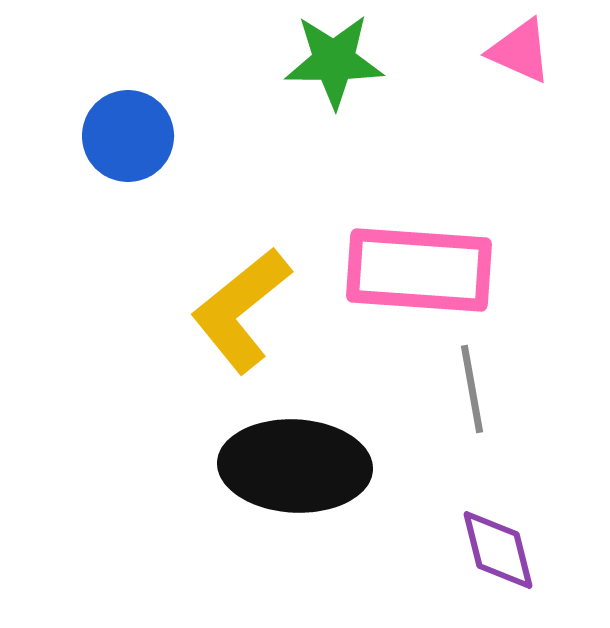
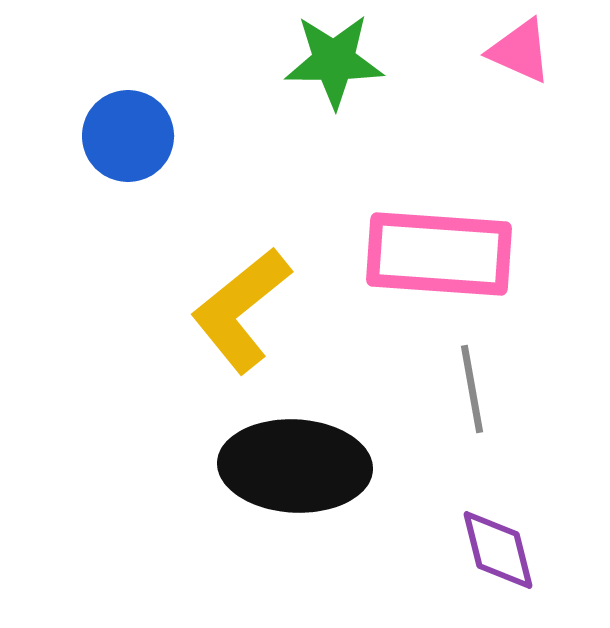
pink rectangle: moved 20 px right, 16 px up
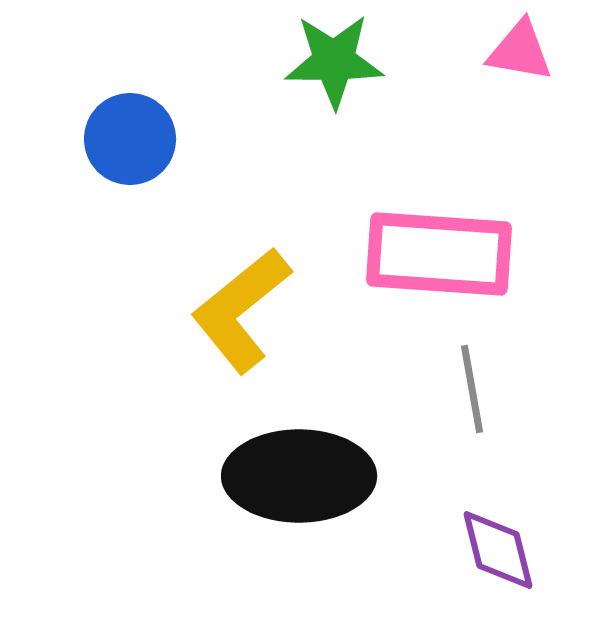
pink triangle: rotated 14 degrees counterclockwise
blue circle: moved 2 px right, 3 px down
black ellipse: moved 4 px right, 10 px down; rotated 3 degrees counterclockwise
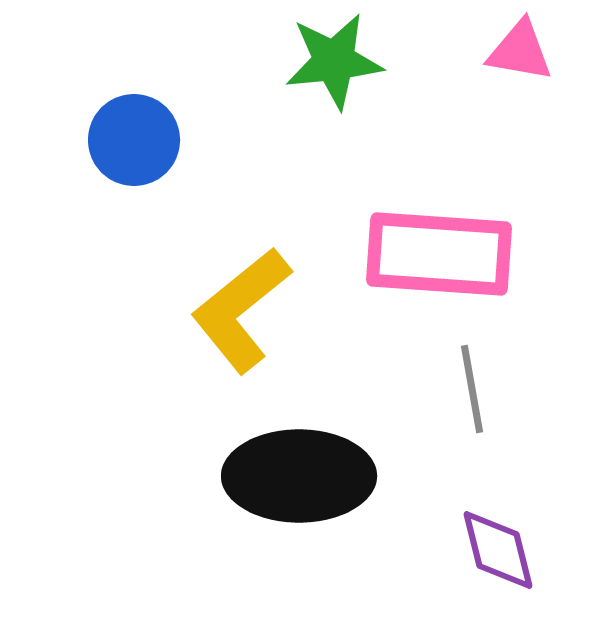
green star: rotated 6 degrees counterclockwise
blue circle: moved 4 px right, 1 px down
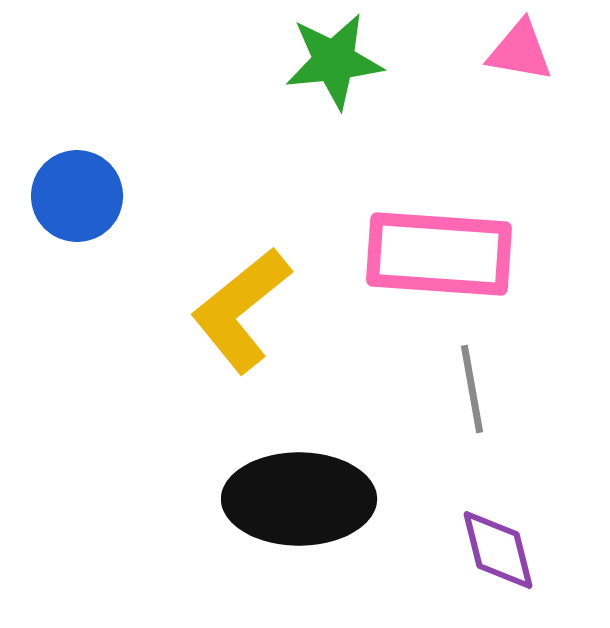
blue circle: moved 57 px left, 56 px down
black ellipse: moved 23 px down
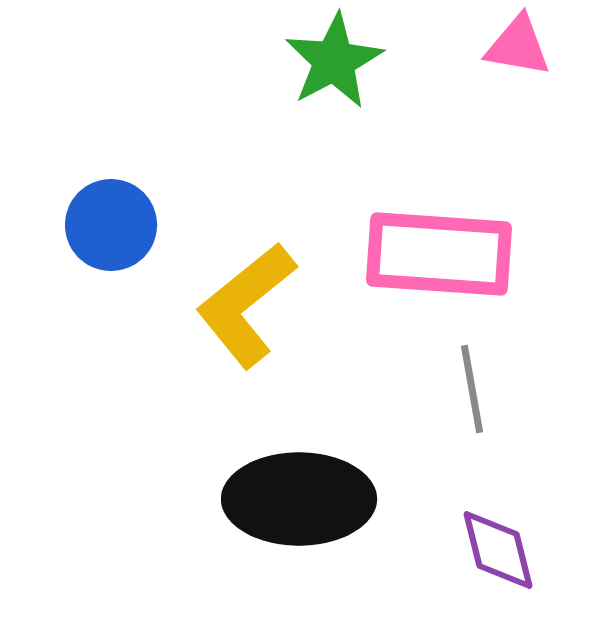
pink triangle: moved 2 px left, 5 px up
green star: rotated 22 degrees counterclockwise
blue circle: moved 34 px right, 29 px down
yellow L-shape: moved 5 px right, 5 px up
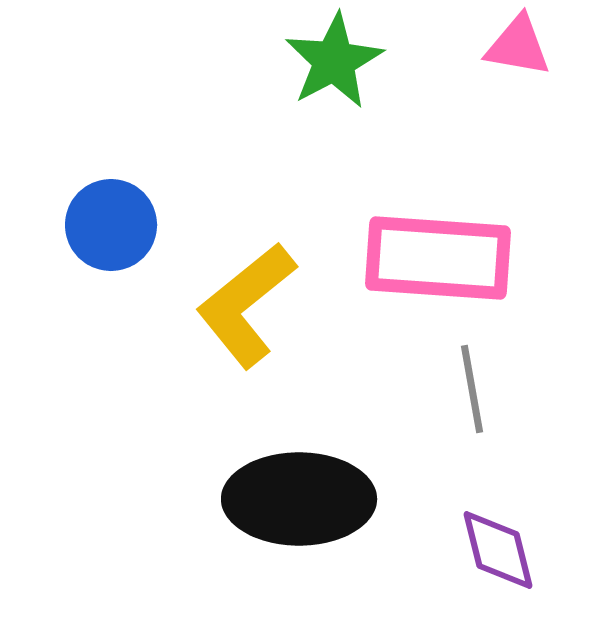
pink rectangle: moved 1 px left, 4 px down
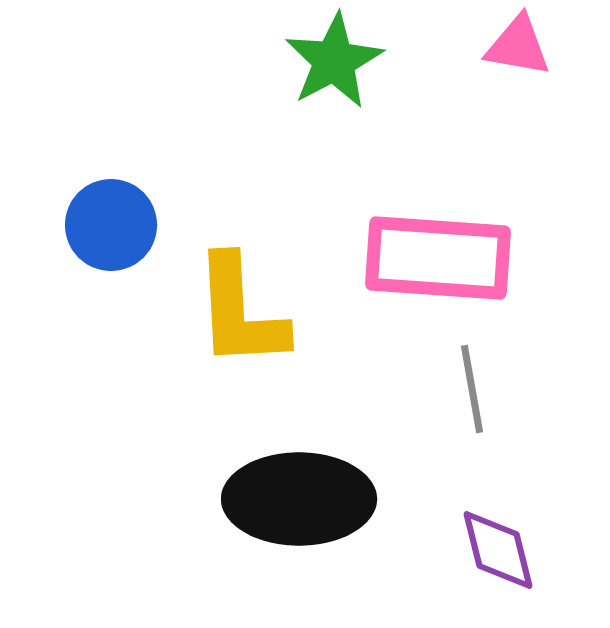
yellow L-shape: moved 6 px left, 7 px down; rotated 54 degrees counterclockwise
